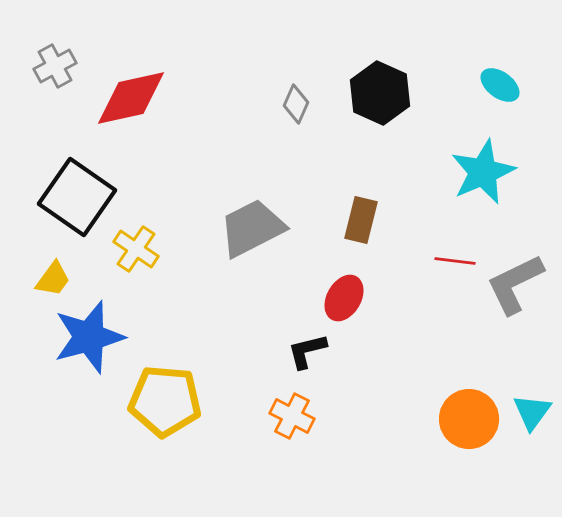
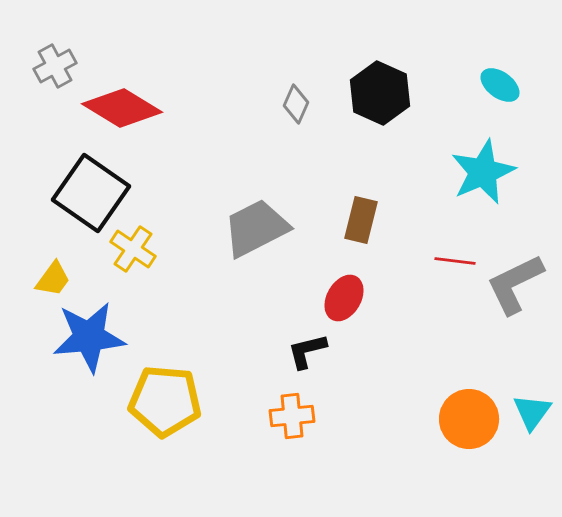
red diamond: moved 9 px left, 10 px down; rotated 44 degrees clockwise
black square: moved 14 px right, 4 px up
gray trapezoid: moved 4 px right
yellow cross: moved 3 px left
blue star: rotated 10 degrees clockwise
orange cross: rotated 33 degrees counterclockwise
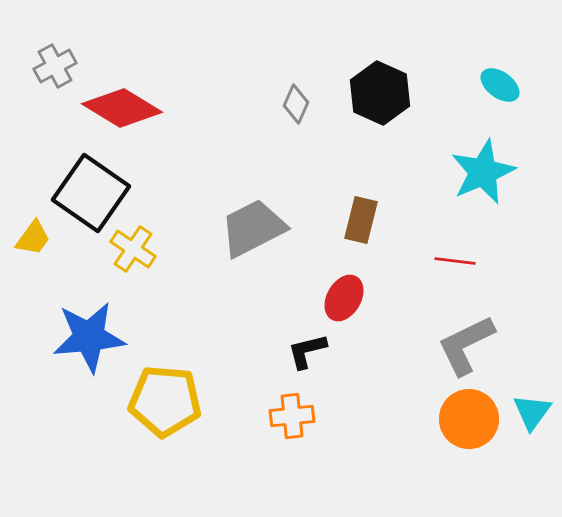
gray trapezoid: moved 3 px left
yellow trapezoid: moved 20 px left, 41 px up
gray L-shape: moved 49 px left, 61 px down
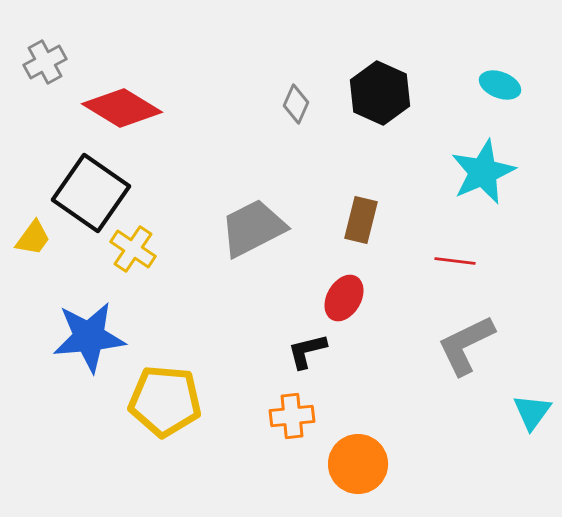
gray cross: moved 10 px left, 4 px up
cyan ellipse: rotated 15 degrees counterclockwise
orange circle: moved 111 px left, 45 px down
